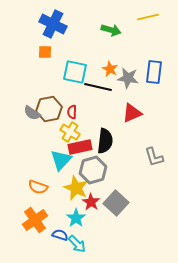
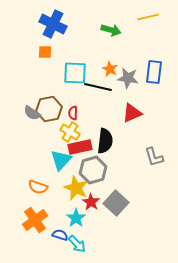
cyan square: moved 1 px down; rotated 10 degrees counterclockwise
red semicircle: moved 1 px right, 1 px down
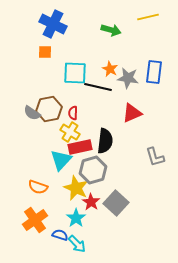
gray L-shape: moved 1 px right
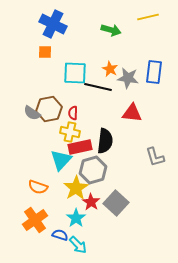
red triangle: rotated 30 degrees clockwise
yellow cross: rotated 18 degrees counterclockwise
yellow star: rotated 15 degrees clockwise
cyan arrow: moved 1 px right, 1 px down
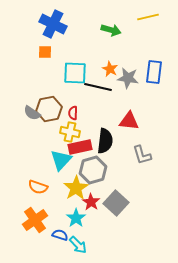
red triangle: moved 3 px left, 8 px down
gray L-shape: moved 13 px left, 2 px up
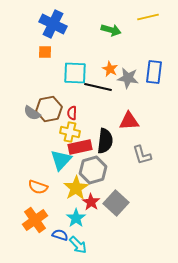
red semicircle: moved 1 px left
red triangle: rotated 10 degrees counterclockwise
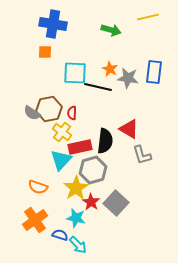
blue cross: rotated 16 degrees counterclockwise
red triangle: moved 8 px down; rotated 35 degrees clockwise
yellow cross: moved 8 px left; rotated 24 degrees clockwise
cyan star: rotated 24 degrees counterclockwise
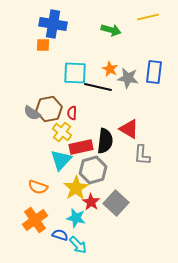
orange square: moved 2 px left, 7 px up
red rectangle: moved 1 px right
gray L-shape: rotated 20 degrees clockwise
